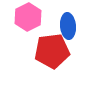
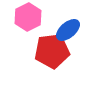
blue ellipse: moved 4 px down; rotated 55 degrees clockwise
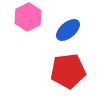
red pentagon: moved 16 px right, 20 px down
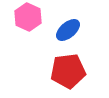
pink hexagon: rotated 8 degrees counterclockwise
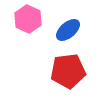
pink hexagon: moved 2 px down
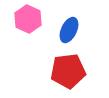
blue ellipse: moved 1 px right; rotated 25 degrees counterclockwise
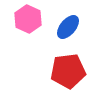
blue ellipse: moved 1 px left, 3 px up; rotated 15 degrees clockwise
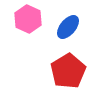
red pentagon: rotated 24 degrees counterclockwise
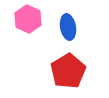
blue ellipse: rotated 50 degrees counterclockwise
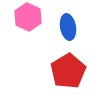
pink hexagon: moved 2 px up
